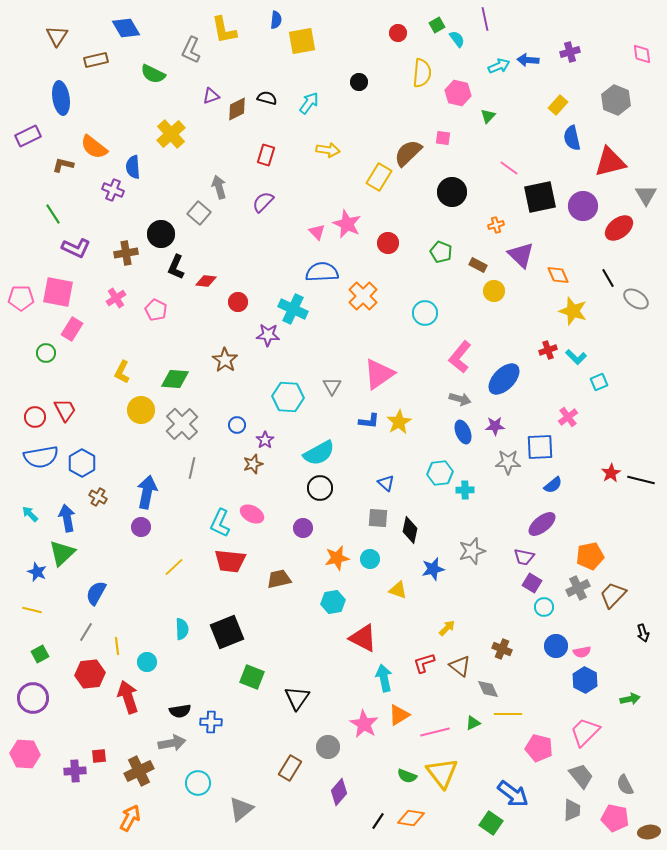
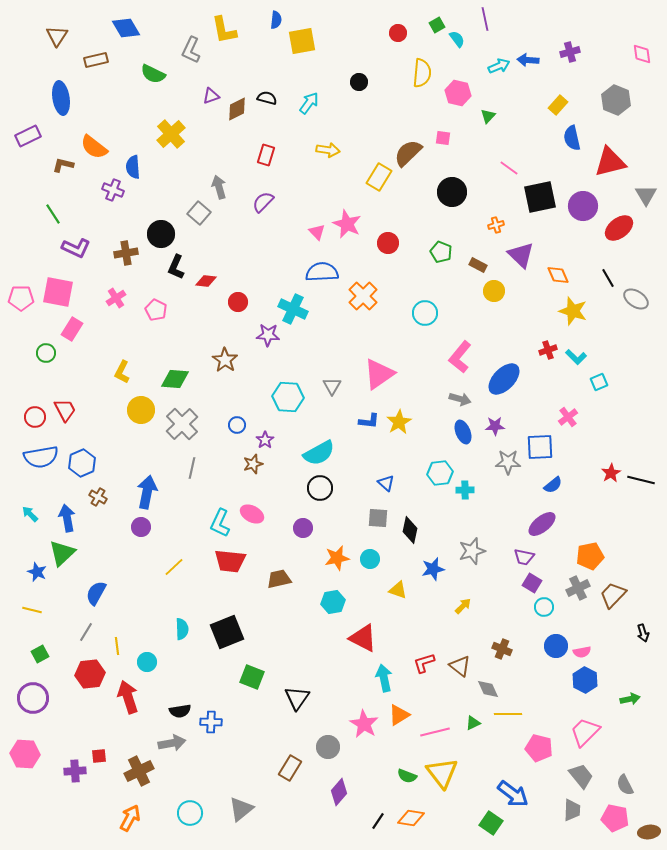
blue hexagon at (82, 463): rotated 8 degrees clockwise
yellow arrow at (447, 628): moved 16 px right, 22 px up
cyan circle at (198, 783): moved 8 px left, 30 px down
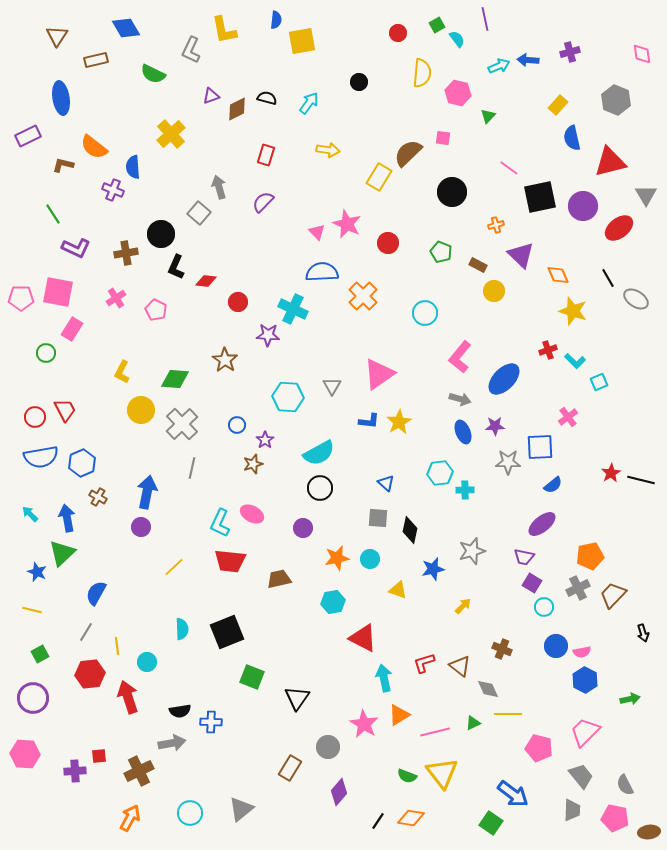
cyan L-shape at (576, 357): moved 1 px left, 4 px down
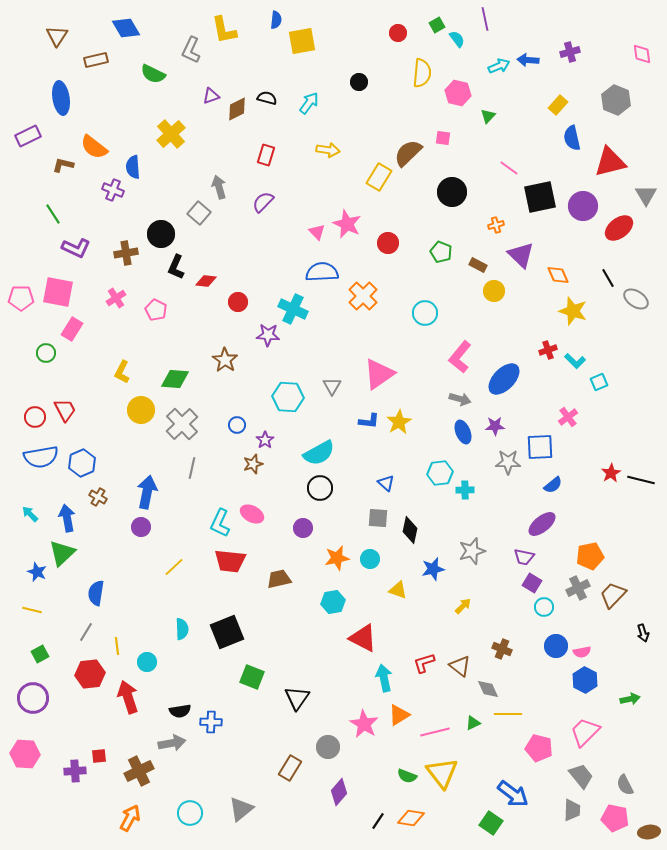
blue semicircle at (96, 593): rotated 20 degrees counterclockwise
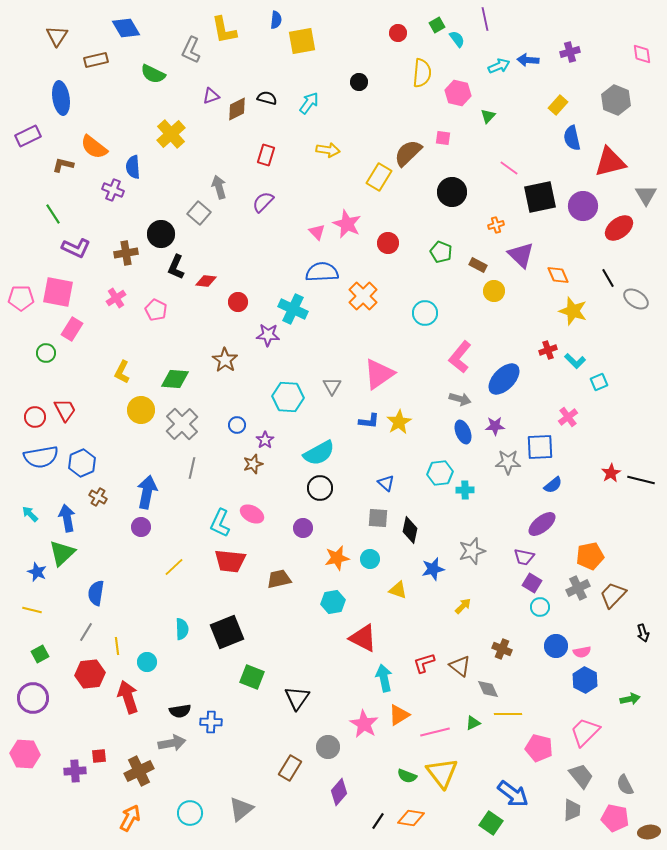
cyan circle at (544, 607): moved 4 px left
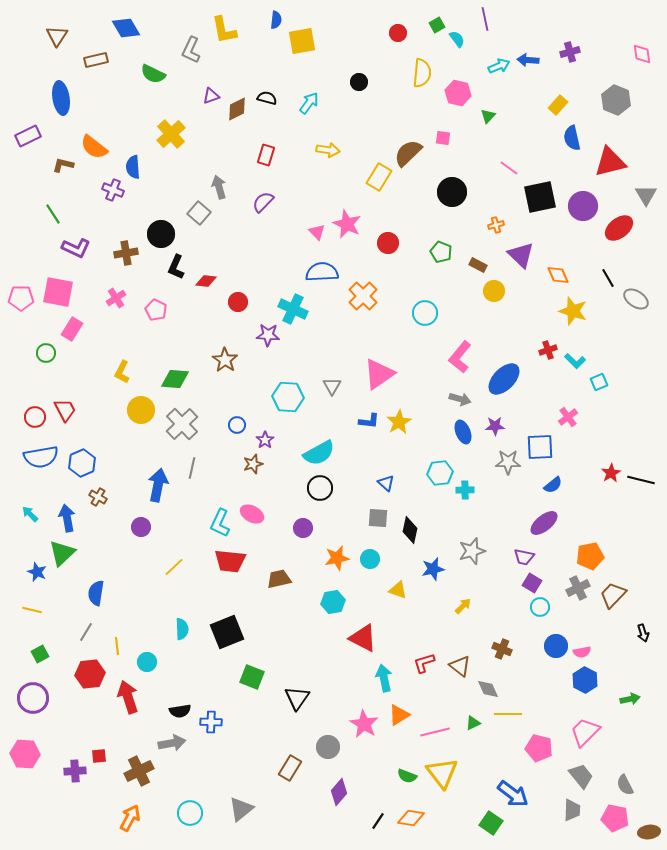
blue arrow at (147, 492): moved 11 px right, 7 px up
purple ellipse at (542, 524): moved 2 px right, 1 px up
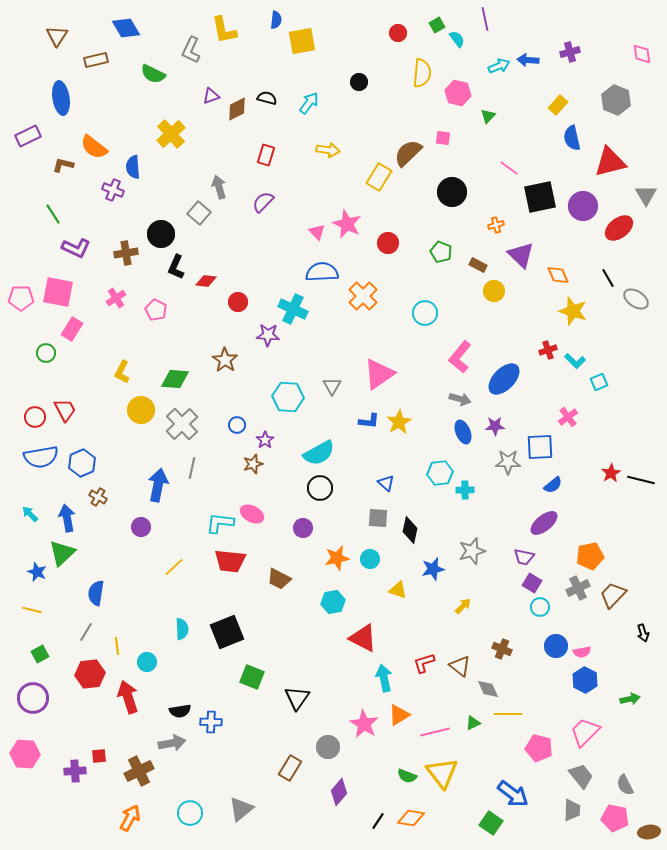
cyan L-shape at (220, 523): rotated 72 degrees clockwise
brown trapezoid at (279, 579): rotated 140 degrees counterclockwise
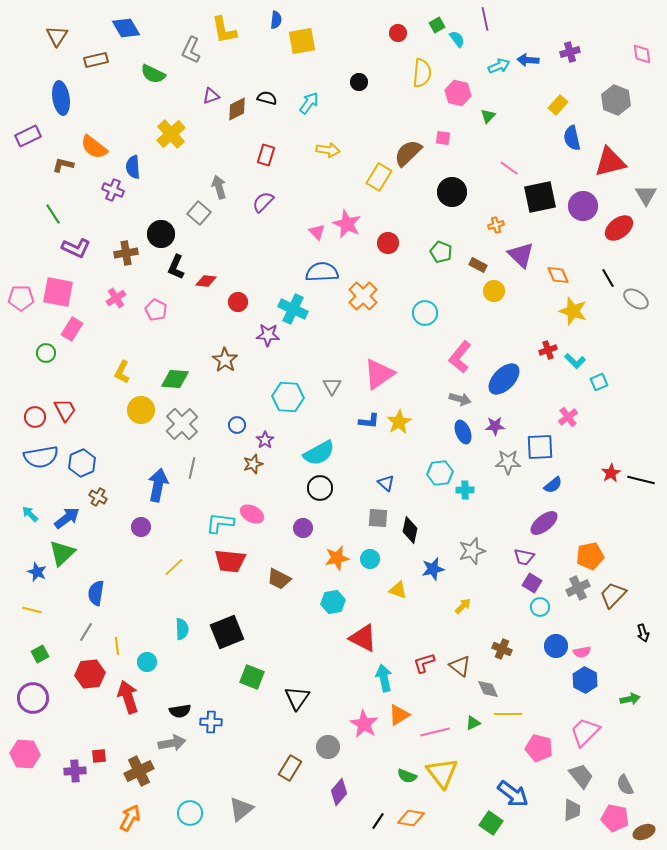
blue arrow at (67, 518): rotated 64 degrees clockwise
brown ellipse at (649, 832): moved 5 px left; rotated 15 degrees counterclockwise
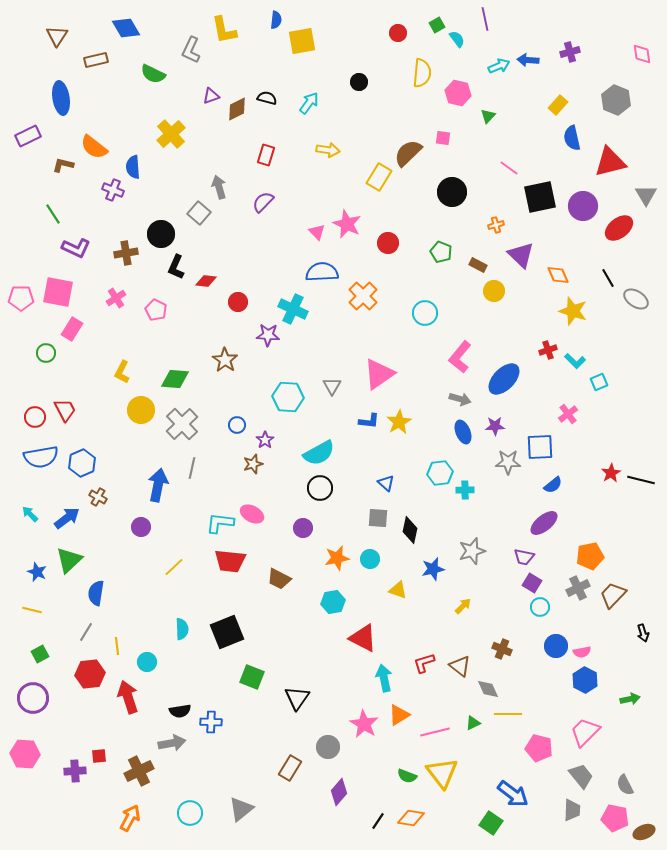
pink cross at (568, 417): moved 3 px up
green triangle at (62, 553): moved 7 px right, 7 px down
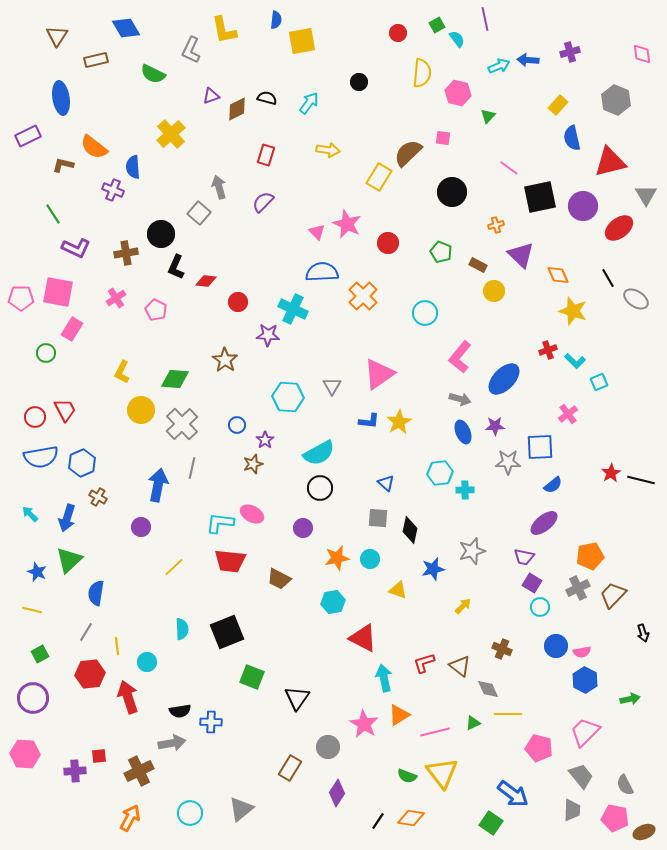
blue arrow at (67, 518): rotated 144 degrees clockwise
purple diamond at (339, 792): moved 2 px left, 1 px down; rotated 8 degrees counterclockwise
